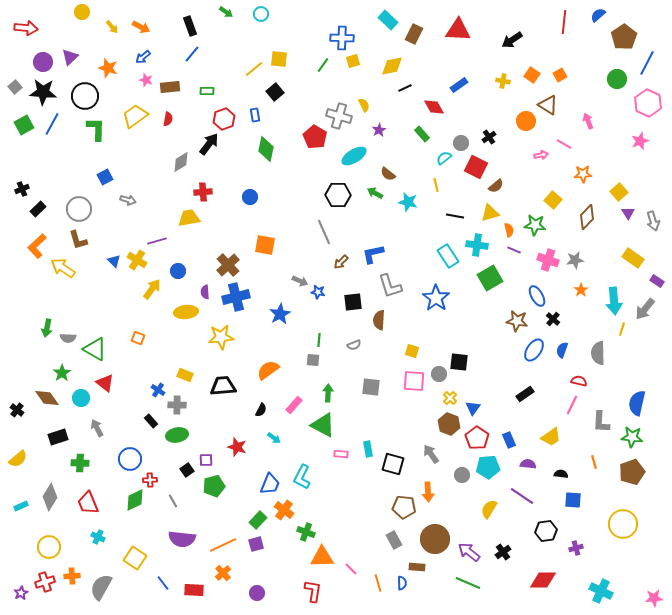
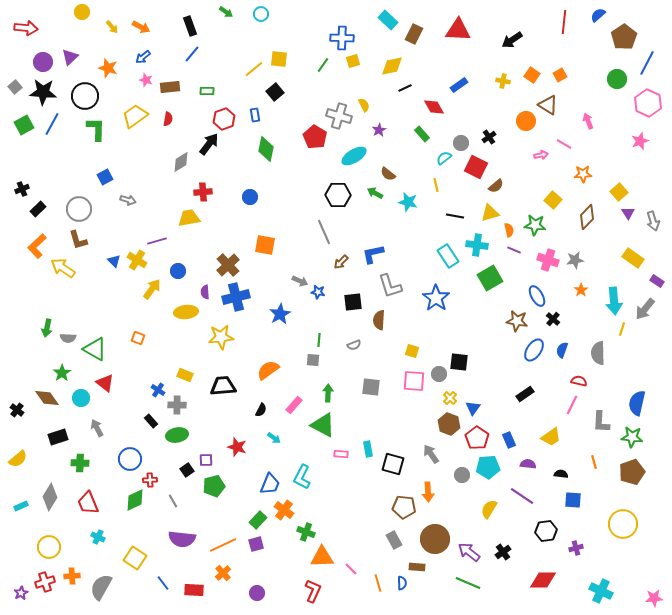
red L-shape at (313, 591): rotated 15 degrees clockwise
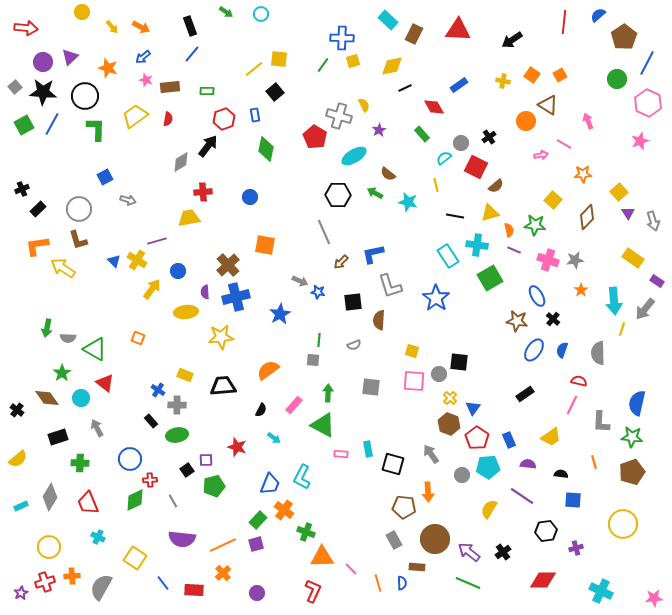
black arrow at (209, 144): moved 1 px left, 2 px down
orange L-shape at (37, 246): rotated 35 degrees clockwise
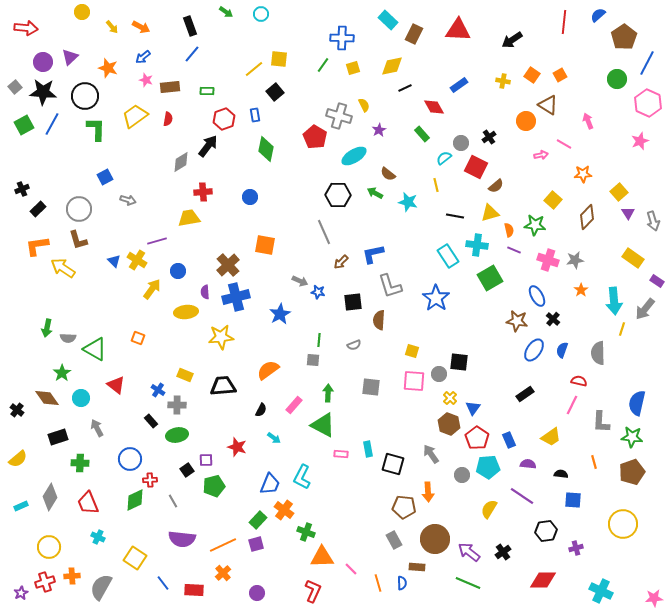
yellow square at (353, 61): moved 7 px down
red triangle at (105, 383): moved 11 px right, 2 px down
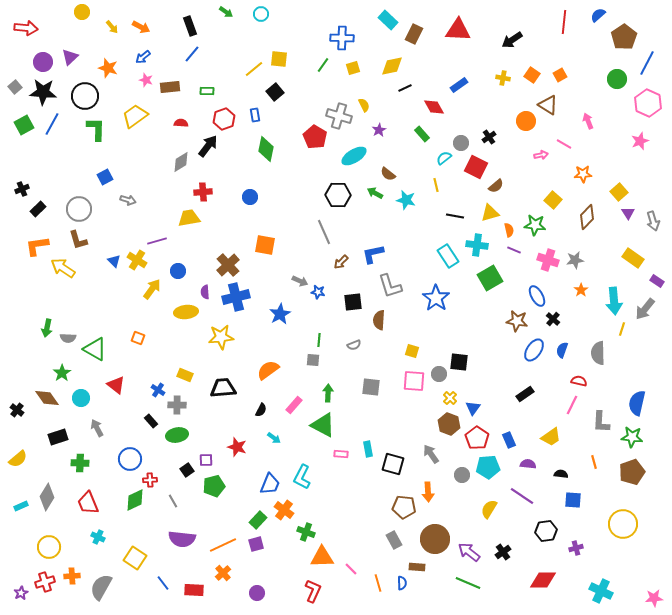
yellow cross at (503, 81): moved 3 px up
red semicircle at (168, 119): moved 13 px right, 4 px down; rotated 96 degrees counterclockwise
cyan star at (408, 202): moved 2 px left, 2 px up
black trapezoid at (223, 386): moved 2 px down
gray diamond at (50, 497): moved 3 px left
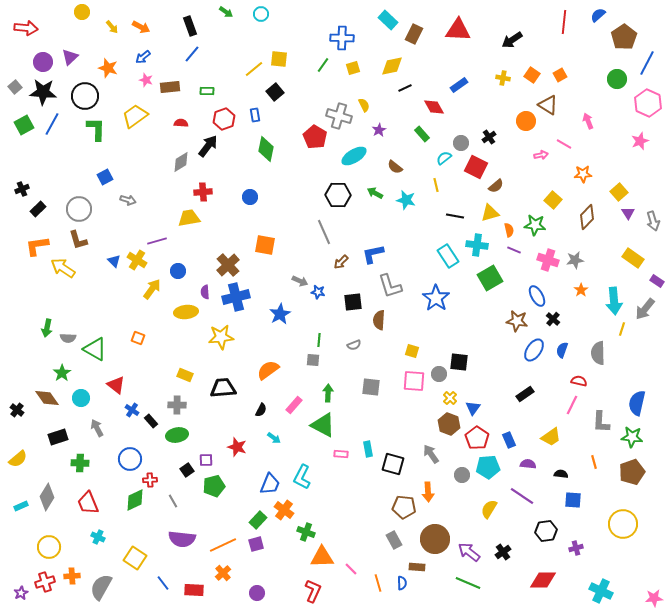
brown semicircle at (388, 174): moved 7 px right, 7 px up
blue cross at (158, 390): moved 26 px left, 20 px down
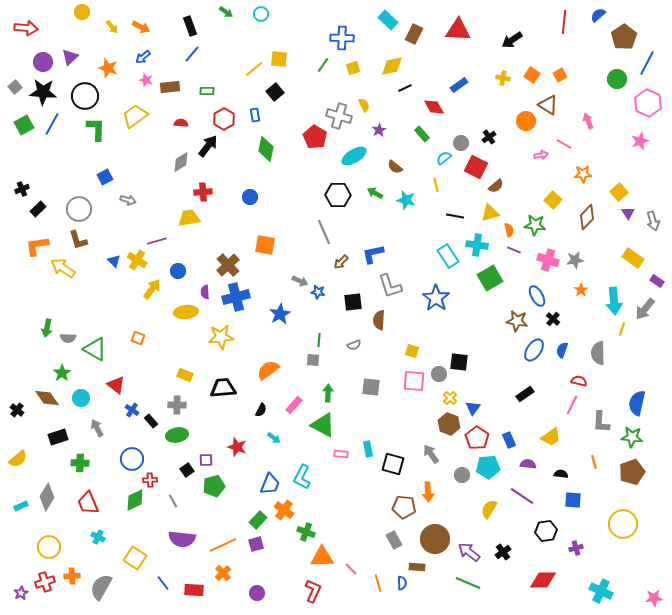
red hexagon at (224, 119): rotated 10 degrees counterclockwise
blue circle at (130, 459): moved 2 px right
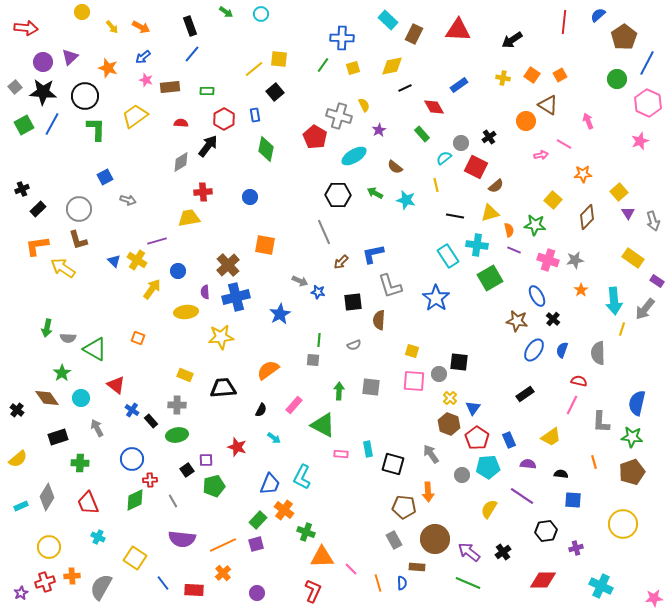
green arrow at (328, 393): moved 11 px right, 2 px up
cyan cross at (601, 591): moved 5 px up
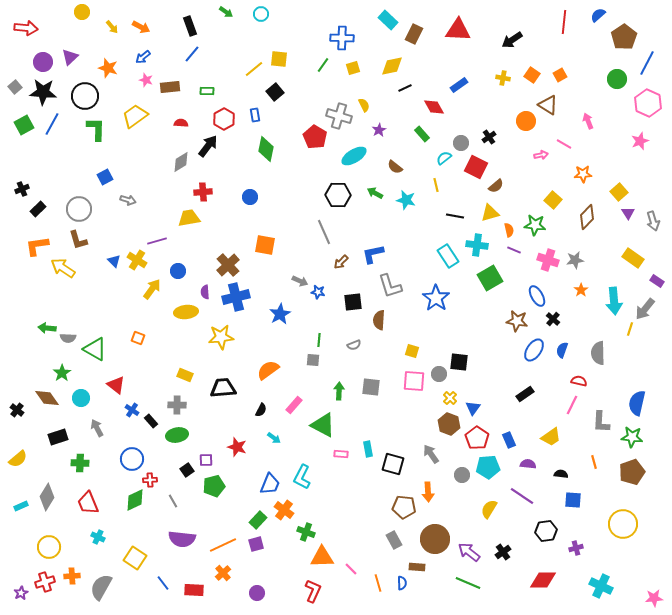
green arrow at (47, 328): rotated 84 degrees clockwise
yellow line at (622, 329): moved 8 px right
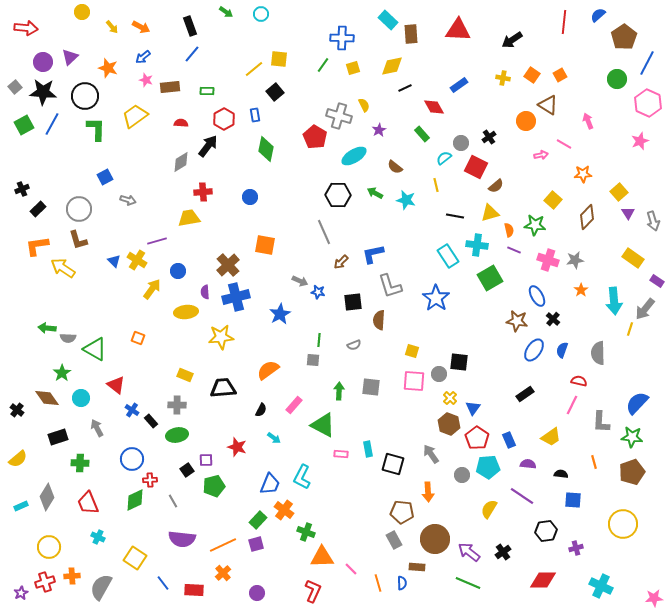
brown rectangle at (414, 34): moved 3 px left; rotated 30 degrees counterclockwise
blue semicircle at (637, 403): rotated 30 degrees clockwise
brown pentagon at (404, 507): moved 2 px left, 5 px down
